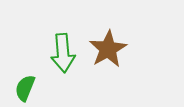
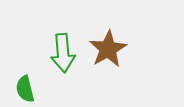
green semicircle: moved 1 px down; rotated 36 degrees counterclockwise
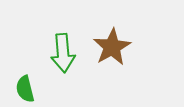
brown star: moved 4 px right, 2 px up
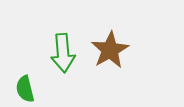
brown star: moved 2 px left, 3 px down
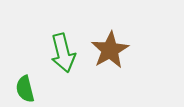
green arrow: rotated 9 degrees counterclockwise
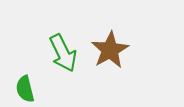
green arrow: rotated 12 degrees counterclockwise
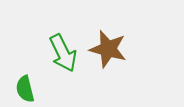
brown star: moved 2 px left, 1 px up; rotated 27 degrees counterclockwise
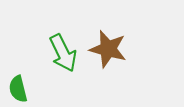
green semicircle: moved 7 px left
